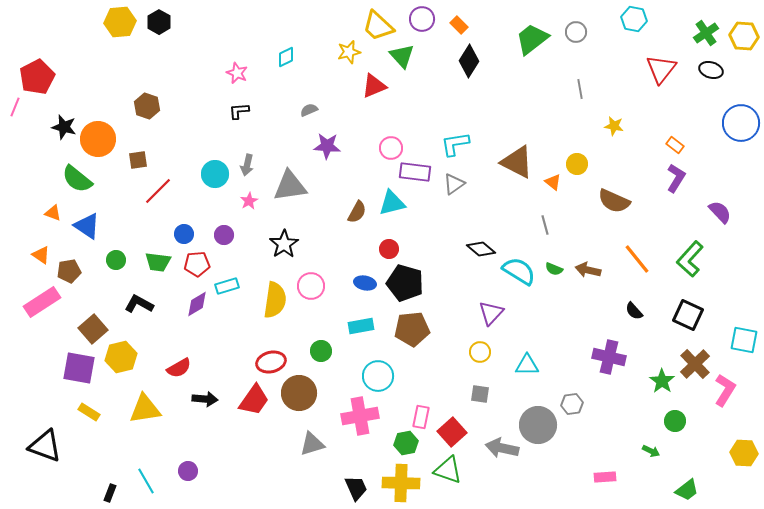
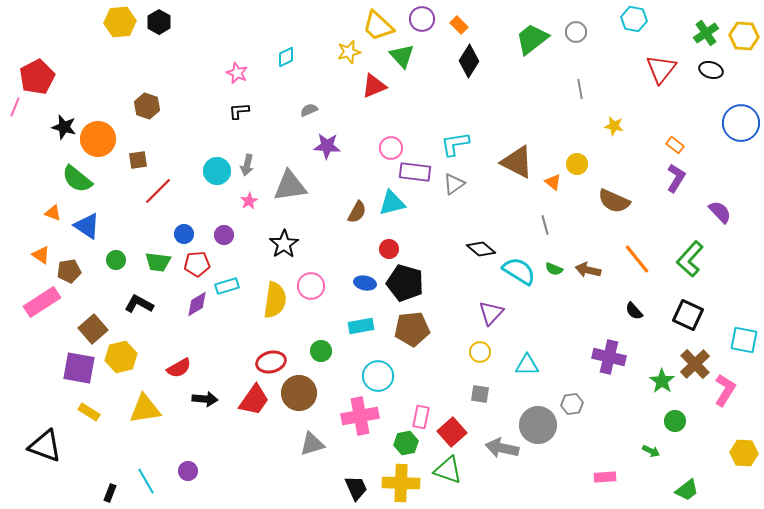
cyan circle at (215, 174): moved 2 px right, 3 px up
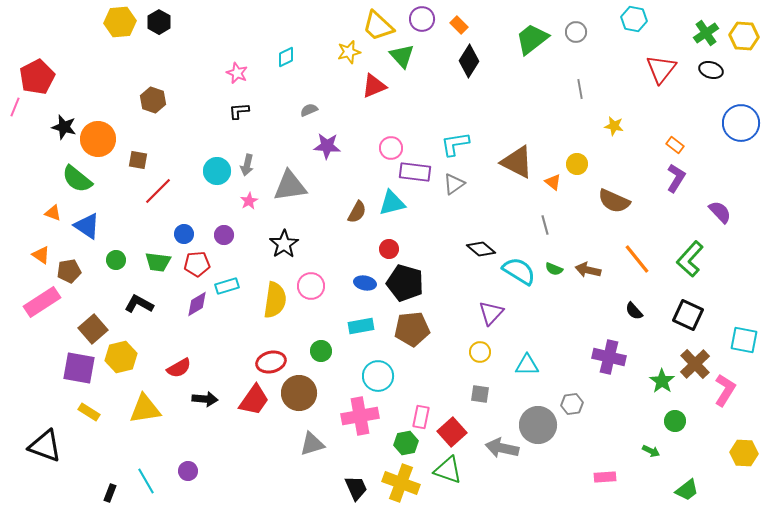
brown hexagon at (147, 106): moved 6 px right, 6 px up
brown square at (138, 160): rotated 18 degrees clockwise
yellow cross at (401, 483): rotated 18 degrees clockwise
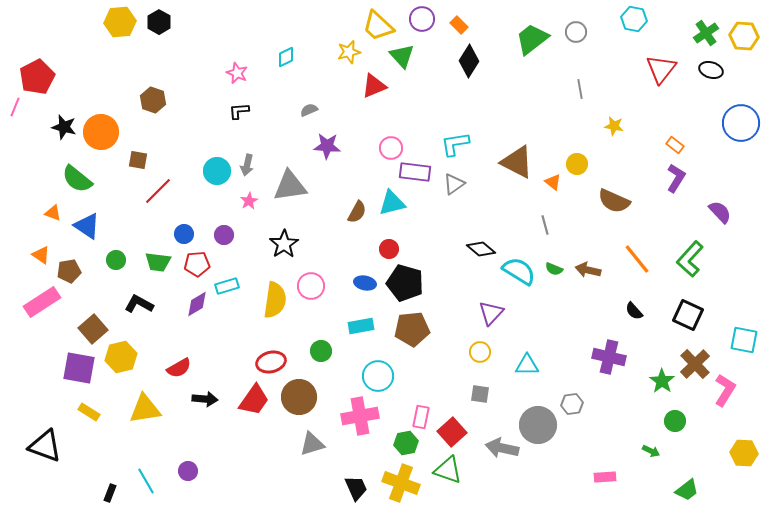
orange circle at (98, 139): moved 3 px right, 7 px up
brown circle at (299, 393): moved 4 px down
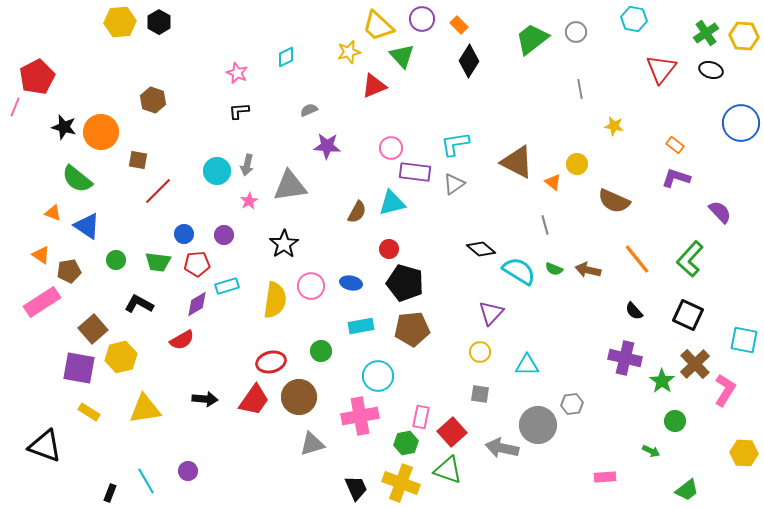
purple L-shape at (676, 178): rotated 104 degrees counterclockwise
blue ellipse at (365, 283): moved 14 px left
purple cross at (609, 357): moved 16 px right, 1 px down
red semicircle at (179, 368): moved 3 px right, 28 px up
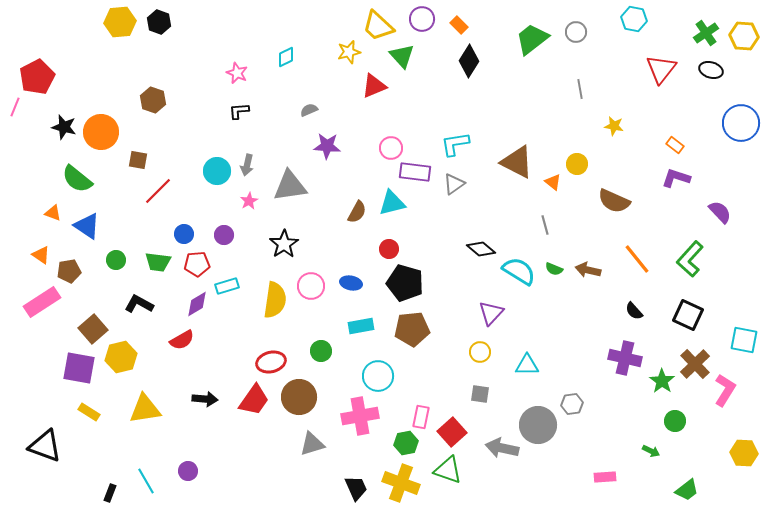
black hexagon at (159, 22): rotated 10 degrees counterclockwise
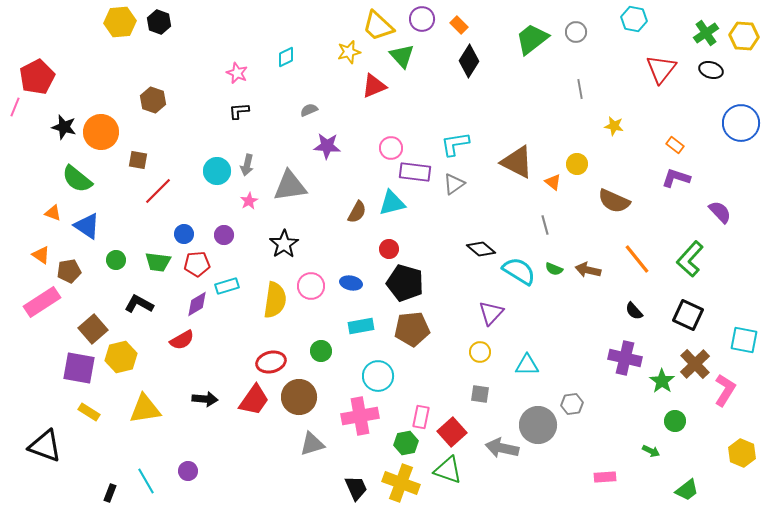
yellow hexagon at (744, 453): moved 2 px left; rotated 20 degrees clockwise
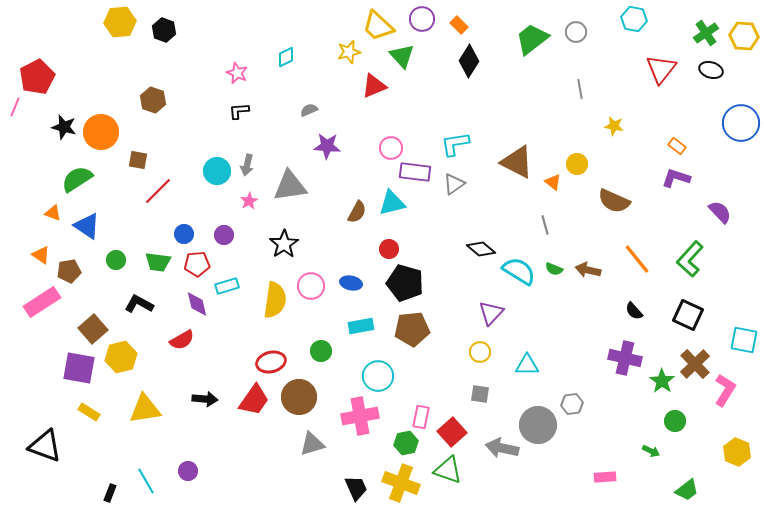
black hexagon at (159, 22): moved 5 px right, 8 px down
orange rectangle at (675, 145): moved 2 px right, 1 px down
green semicircle at (77, 179): rotated 108 degrees clockwise
purple diamond at (197, 304): rotated 72 degrees counterclockwise
yellow hexagon at (742, 453): moved 5 px left, 1 px up
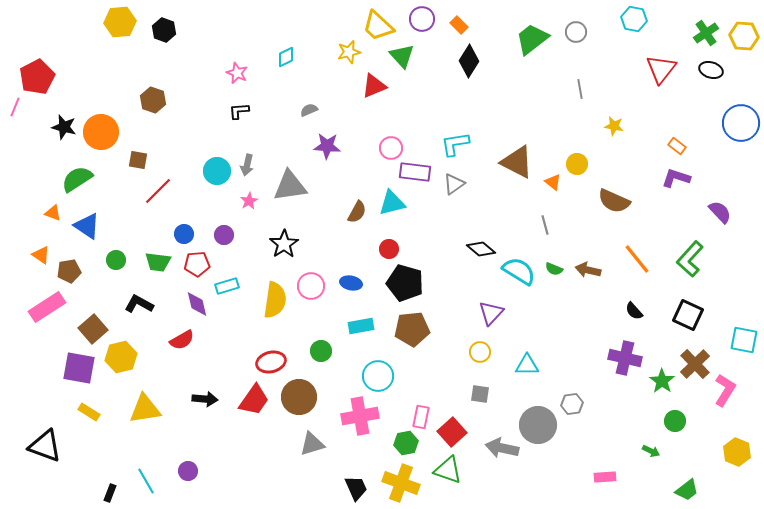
pink rectangle at (42, 302): moved 5 px right, 5 px down
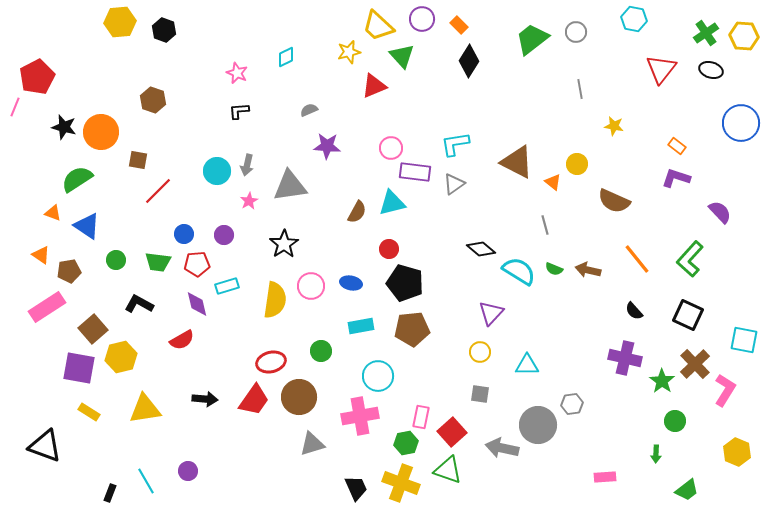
green arrow at (651, 451): moved 5 px right, 3 px down; rotated 66 degrees clockwise
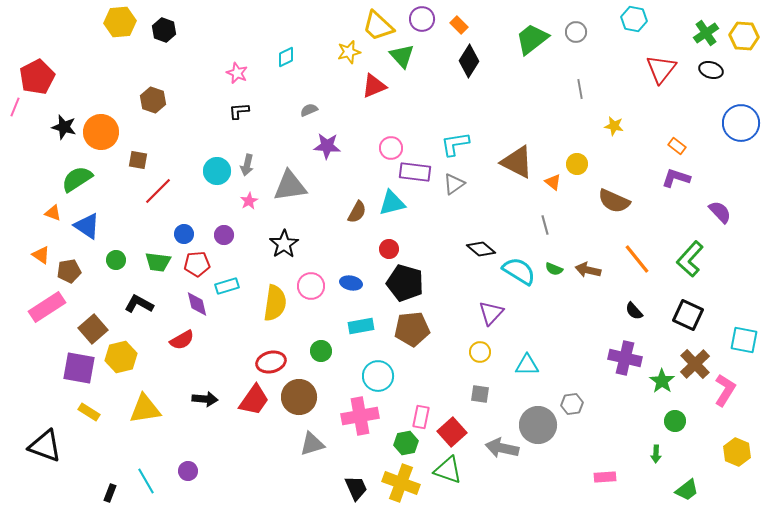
yellow semicircle at (275, 300): moved 3 px down
